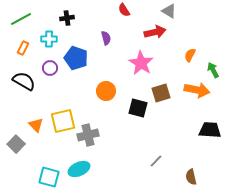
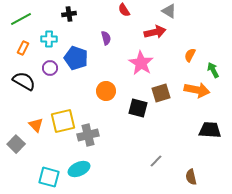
black cross: moved 2 px right, 4 px up
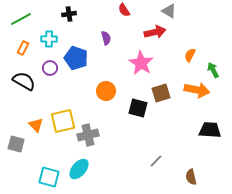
gray square: rotated 30 degrees counterclockwise
cyan ellipse: rotated 25 degrees counterclockwise
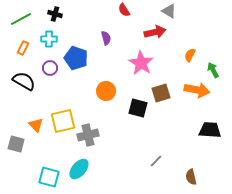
black cross: moved 14 px left; rotated 24 degrees clockwise
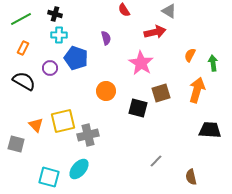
cyan cross: moved 10 px right, 4 px up
green arrow: moved 7 px up; rotated 21 degrees clockwise
orange arrow: rotated 85 degrees counterclockwise
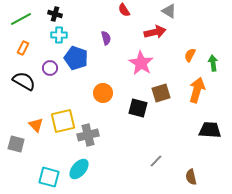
orange circle: moved 3 px left, 2 px down
